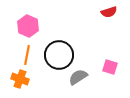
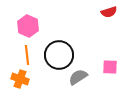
orange line: rotated 18 degrees counterclockwise
pink square: rotated 14 degrees counterclockwise
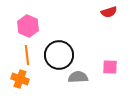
gray semicircle: rotated 30 degrees clockwise
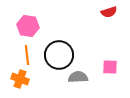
pink hexagon: rotated 15 degrees counterclockwise
